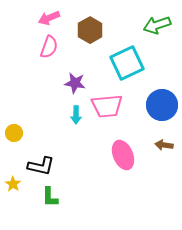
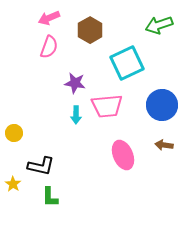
green arrow: moved 2 px right
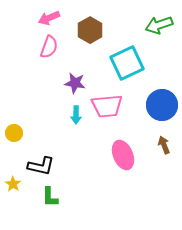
brown arrow: rotated 60 degrees clockwise
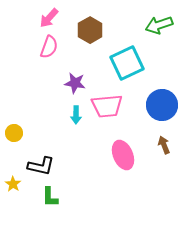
pink arrow: rotated 25 degrees counterclockwise
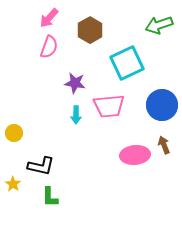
pink trapezoid: moved 2 px right
pink ellipse: moved 12 px right; rotated 72 degrees counterclockwise
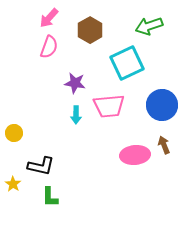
green arrow: moved 10 px left, 1 px down
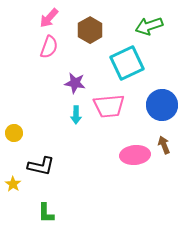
green L-shape: moved 4 px left, 16 px down
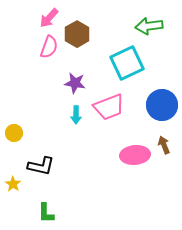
green arrow: rotated 12 degrees clockwise
brown hexagon: moved 13 px left, 4 px down
pink trapezoid: moved 1 px down; rotated 16 degrees counterclockwise
